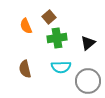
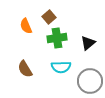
brown semicircle: rotated 18 degrees counterclockwise
gray circle: moved 2 px right
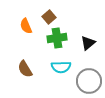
gray circle: moved 1 px left
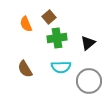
orange semicircle: moved 2 px up
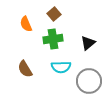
brown square: moved 5 px right, 3 px up
green cross: moved 4 px left, 1 px down
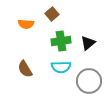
brown square: moved 2 px left
orange semicircle: rotated 63 degrees counterclockwise
green cross: moved 8 px right, 2 px down
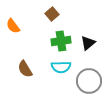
orange semicircle: moved 13 px left, 2 px down; rotated 49 degrees clockwise
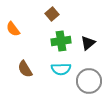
orange semicircle: moved 3 px down
cyan semicircle: moved 2 px down
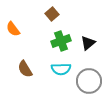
green cross: rotated 12 degrees counterclockwise
